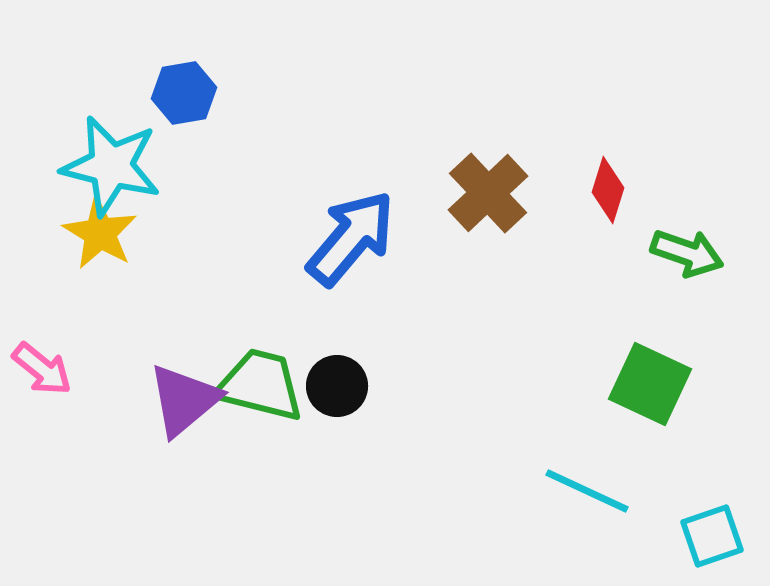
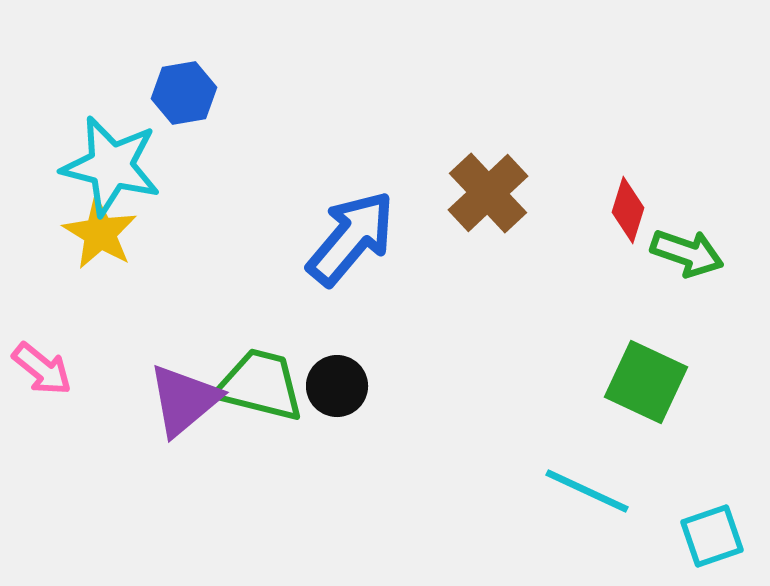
red diamond: moved 20 px right, 20 px down
green square: moved 4 px left, 2 px up
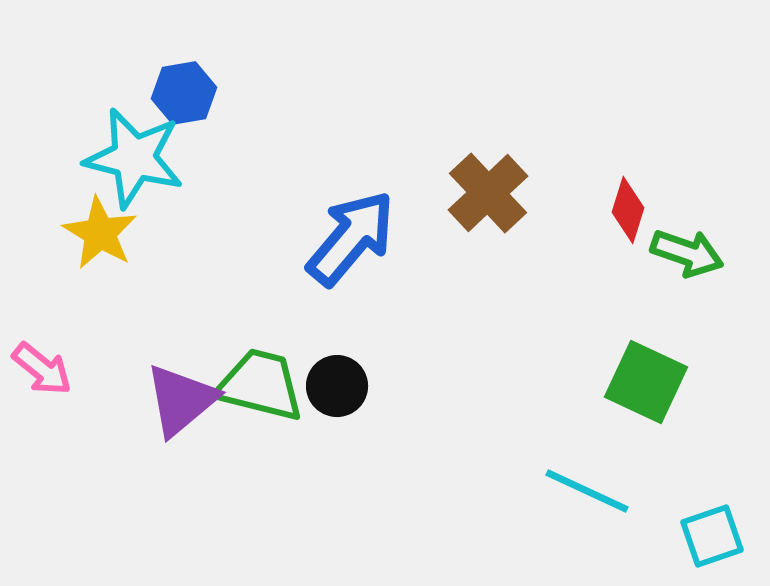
cyan star: moved 23 px right, 8 px up
purple triangle: moved 3 px left
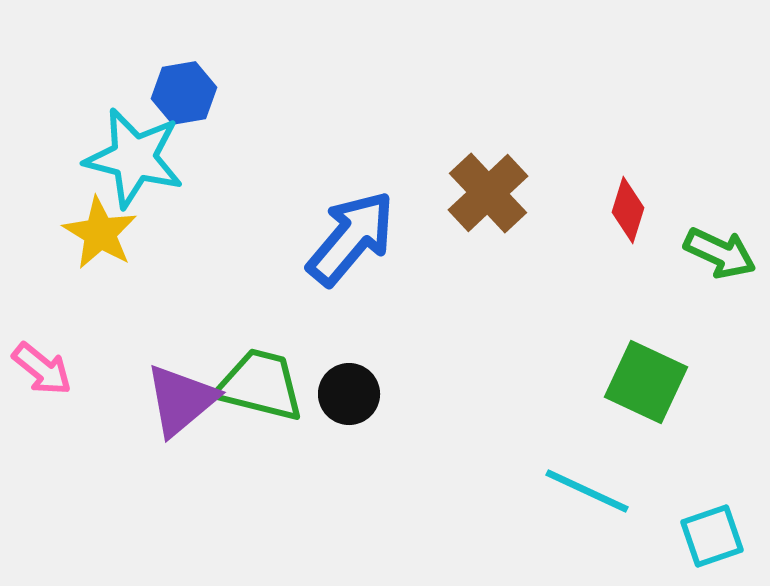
green arrow: moved 33 px right; rotated 6 degrees clockwise
black circle: moved 12 px right, 8 px down
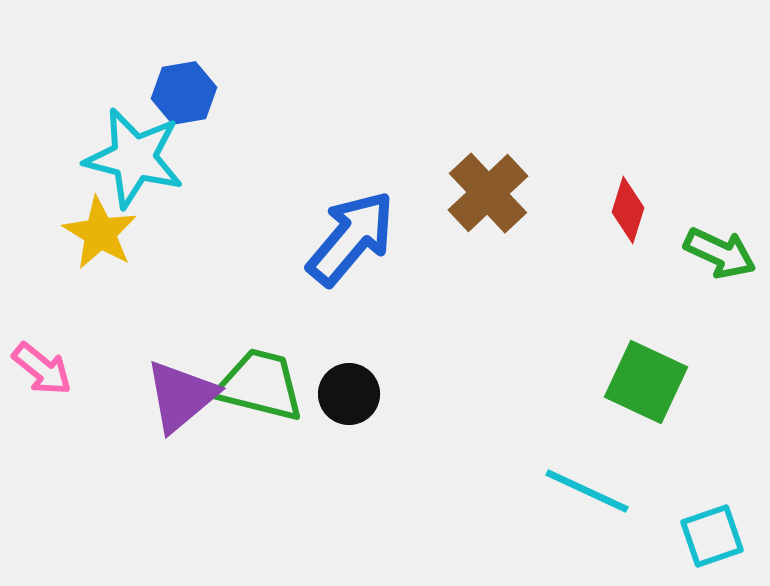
purple triangle: moved 4 px up
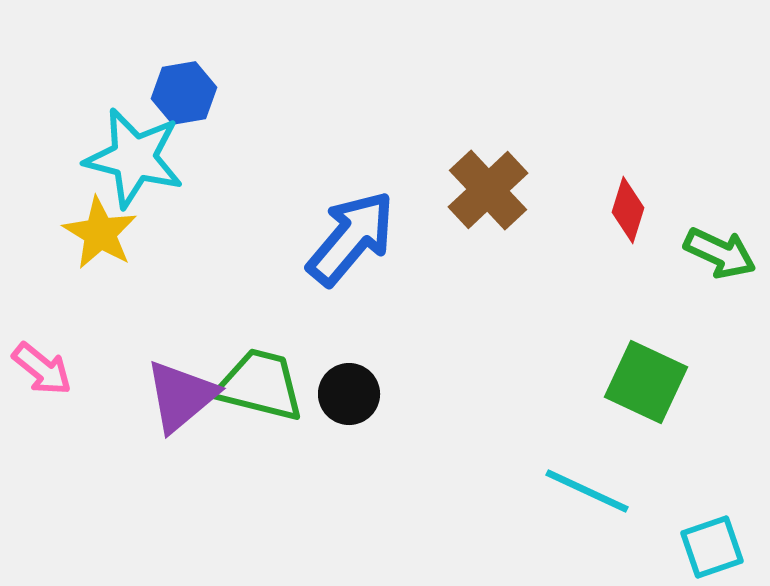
brown cross: moved 3 px up
cyan square: moved 11 px down
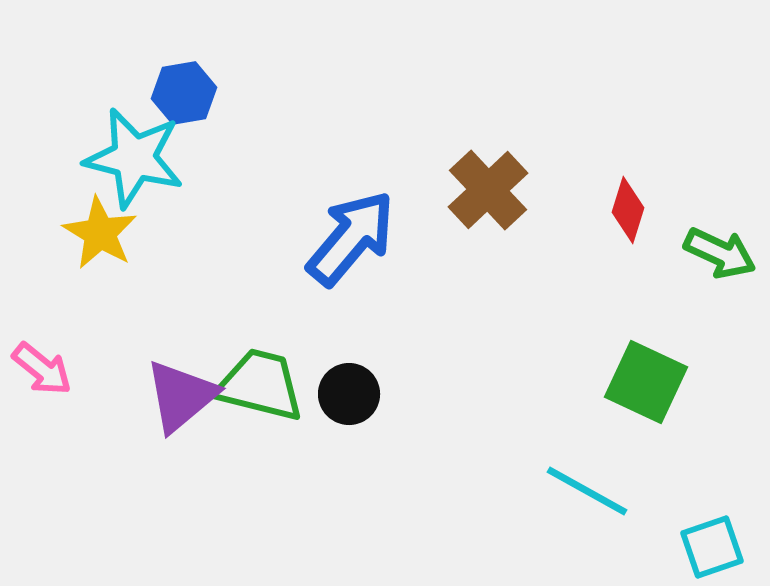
cyan line: rotated 4 degrees clockwise
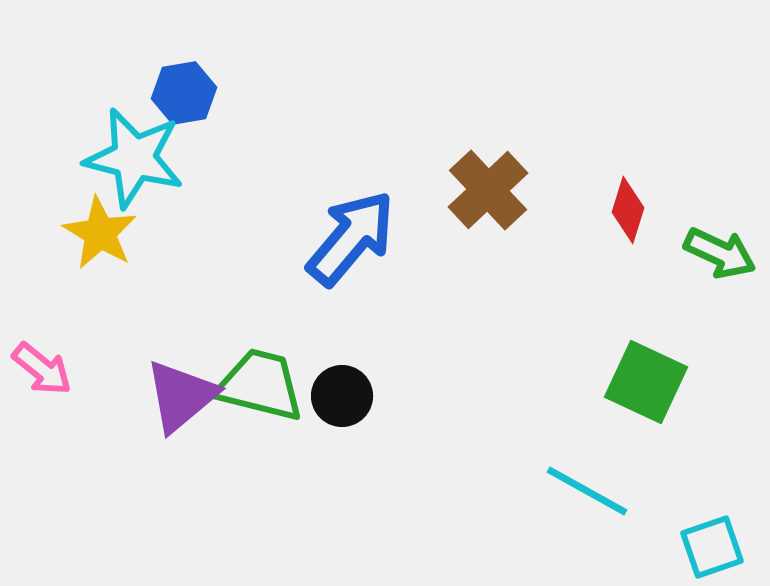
black circle: moved 7 px left, 2 px down
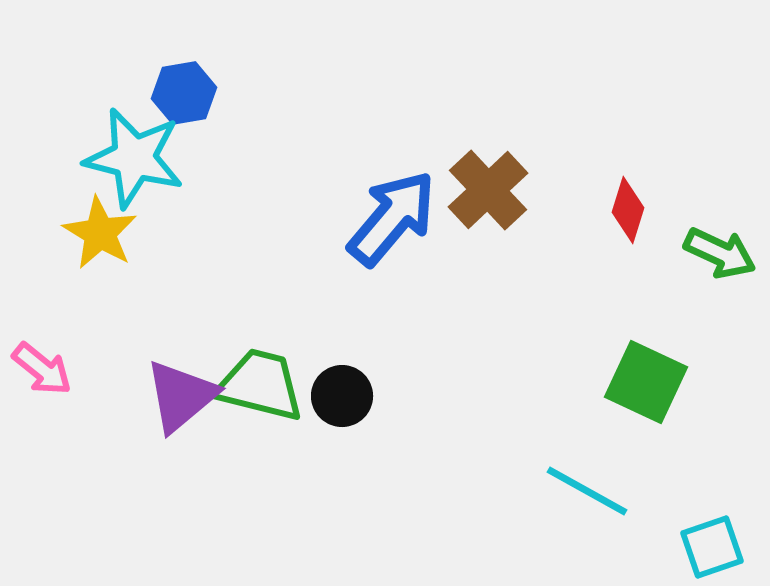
blue arrow: moved 41 px right, 20 px up
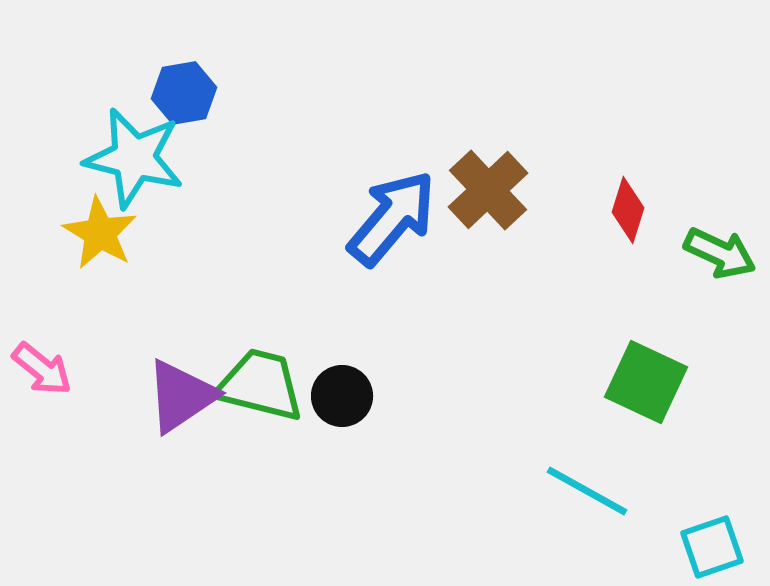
purple triangle: rotated 6 degrees clockwise
